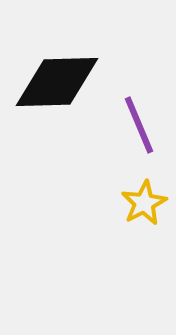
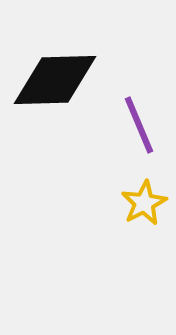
black diamond: moved 2 px left, 2 px up
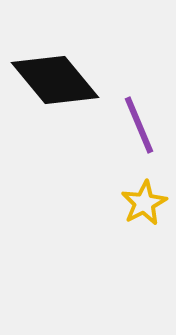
black diamond: rotated 52 degrees clockwise
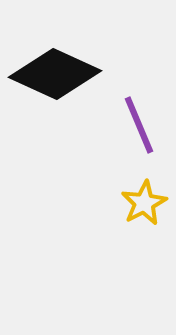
black diamond: moved 6 px up; rotated 26 degrees counterclockwise
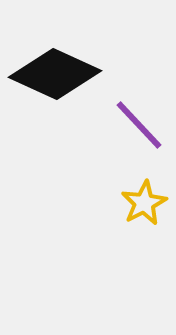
purple line: rotated 20 degrees counterclockwise
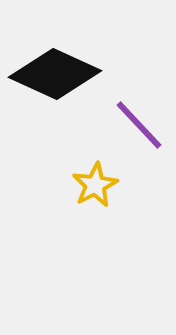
yellow star: moved 49 px left, 18 px up
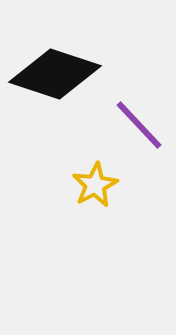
black diamond: rotated 6 degrees counterclockwise
